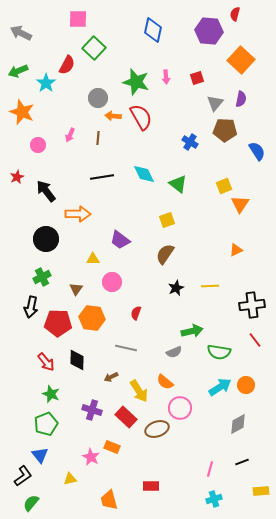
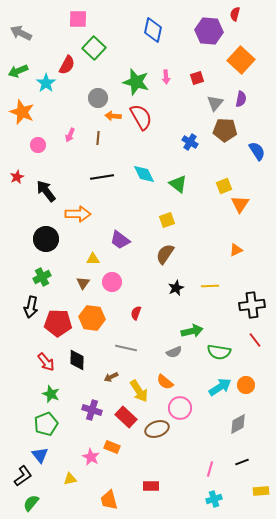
brown triangle at (76, 289): moved 7 px right, 6 px up
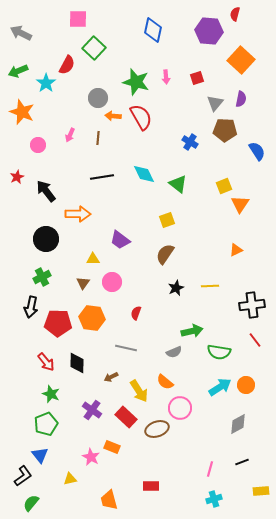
black diamond at (77, 360): moved 3 px down
purple cross at (92, 410): rotated 18 degrees clockwise
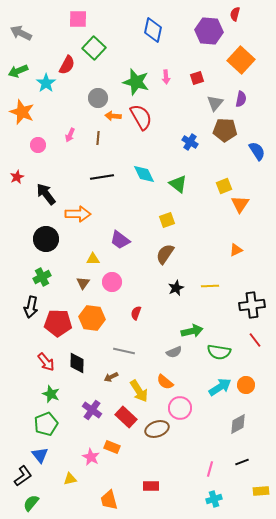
black arrow at (46, 191): moved 3 px down
gray line at (126, 348): moved 2 px left, 3 px down
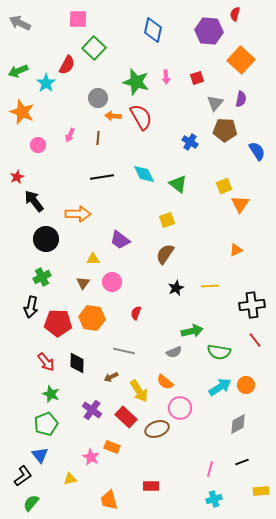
gray arrow at (21, 33): moved 1 px left, 10 px up
black arrow at (46, 194): moved 12 px left, 7 px down
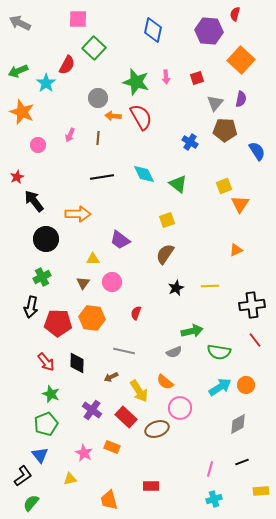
pink star at (91, 457): moved 7 px left, 4 px up
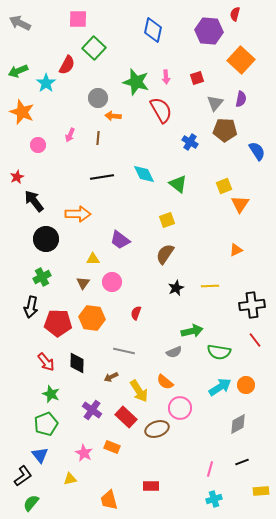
red semicircle at (141, 117): moved 20 px right, 7 px up
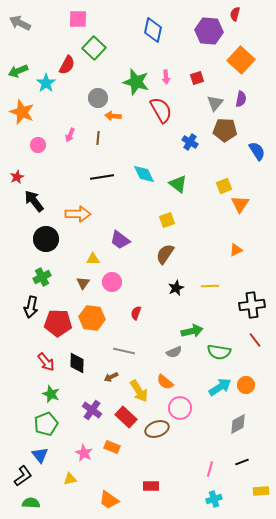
orange trapezoid at (109, 500): rotated 40 degrees counterclockwise
green semicircle at (31, 503): rotated 54 degrees clockwise
